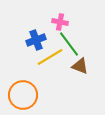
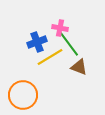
pink cross: moved 6 px down
blue cross: moved 1 px right, 2 px down
brown triangle: moved 1 px left, 1 px down
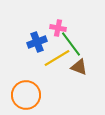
pink cross: moved 2 px left
green line: moved 2 px right
yellow line: moved 7 px right, 1 px down
orange circle: moved 3 px right
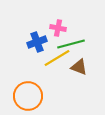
green line: rotated 68 degrees counterclockwise
orange circle: moved 2 px right, 1 px down
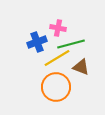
brown triangle: moved 2 px right
orange circle: moved 28 px right, 9 px up
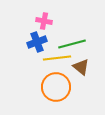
pink cross: moved 14 px left, 7 px up
green line: moved 1 px right
yellow line: rotated 24 degrees clockwise
brown triangle: rotated 18 degrees clockwise
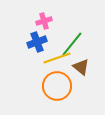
pink cross: rotated 28 degrees counterclockwise
green line: rotated 36 degrees counterclockwise
yellow line: rotated 12 degrees counterclockwise
orange circle: moved 1 px right, 1 px up
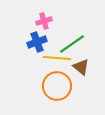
green line: rotated 16 degrees clockwise
yellow line: rotated 24 degrees clockwise
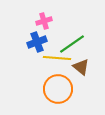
orange circle: moved 1 px right, 3 px down
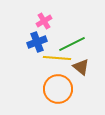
pink cross: rotated 14 degrees counterclockwise
green line: rotated 8 degrees clockwise
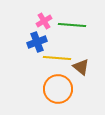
green line: moved 19 px up; rotated 32 degrees clockwise
